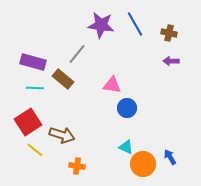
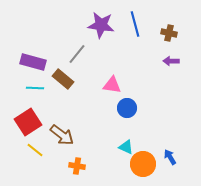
blue line: rotated 15 degrees clockwise
brown arrow: rotated 20 degrees clockwise
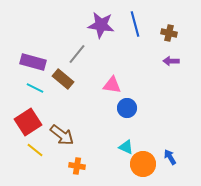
cyan line: rotated 24 degrees clockwise
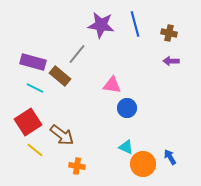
brown rectangle: moved 3 px left, 3 px up
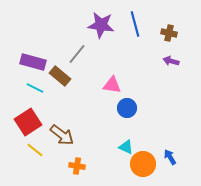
purple arrow: rotated 14 degrees clockwise
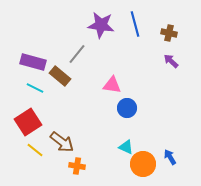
purple arrow: rotated 28 degrees clockwise
brown arrow: moved 7 px down
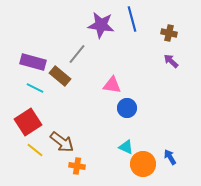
blue line: moved 3 px left, 5 px up
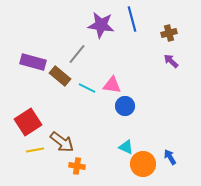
brown cross: rotated 28 degrees counterclockwise
cyan line: moved 52 px right
blue circle: moved 2 px left, 2 px up
yellow line: rotated 48 degrees counterclockwise
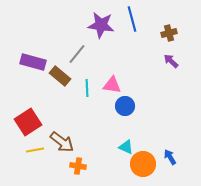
cyan line: rotated 60 degrees clockwise
orange cross: moved 1 px right
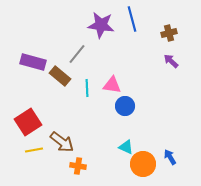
yellow line: moved 1 px left
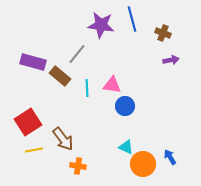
brown cross: moved 6 px left; rotated 35 degrees clockwise
purple arrow: moved 1 px up; rotated 126 degrees clockwise
brown arrow: moved 1 px right, 3 px up; rotated 15 degrees clockwise
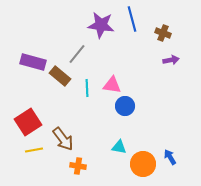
cyan triangle: moved 7 px left; rotated 14 degrees counterclockwise
